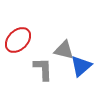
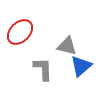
red ellipse: moved 2 px right, 8 px up
gray triangle: moved 3 px right, 4 px up
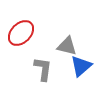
red ellipse: moved 1 px right, 1 px down
gray L-shape: rotated 10 degrees clockwise
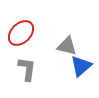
gray L-shape: moved 16 px left
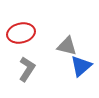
red ellipse: rotated 32 degrees clockwise
gray L-shape: rotated 25 degrees clockwise
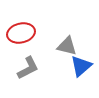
gray L-shape: moved 1 px right, 1 px up; rotated 30 degrees clockwise
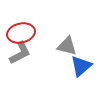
gray L-shape: moved 8 px left, 15 px up
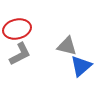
red ellipse: moved 4 px left, 4 px up
gray L-shape: moved 1 px down
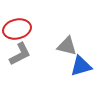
blue triangle: rotated 25 degrees clockwise
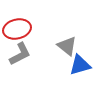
gray triangle: rotated 25 degrees clockwise
blue triangle: moved 1 px left, 1 px up
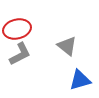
blue triangle: moved 15 px down
